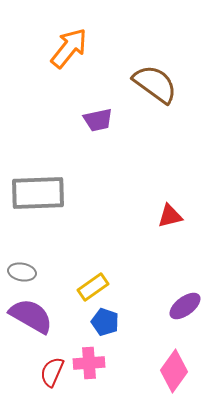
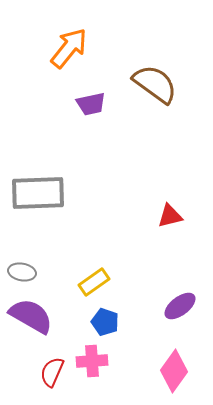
purple trapezoid: moved 7 px left, 16 px up
yellow rectangle: moved 1 px right, 5 px up
purple ellipse: moved 5 px left
pink cross: moved 3 px right, 2 px up
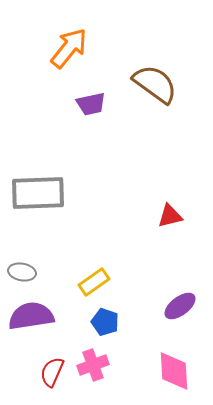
purple semicircle: rotated 39 degrees counterclockwise
pink cross: moved 1 px right, 4 px down; rotated 16 degrees counterclockwise
pink diamond: rotated 39 degrees counterclockwise
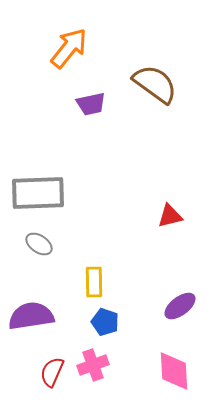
gray ellipse: moved 17 px right, 28 px up; rotated 24 degrees clockwise
yellow rectangle: rotated 56 degrees counterclockwise
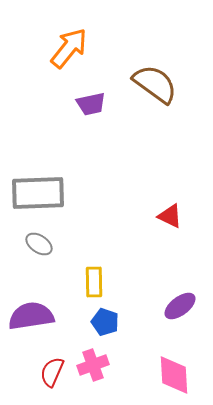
red triangle: rotated 40 degrees clockwise
pink diamond: moved 4 px down
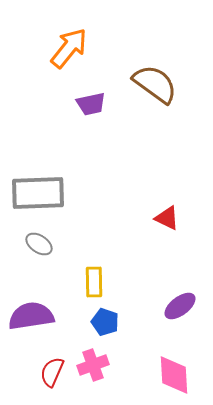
red triangle: moved 3 px left, 2 px down
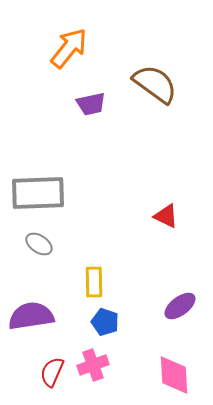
red triangle: moved 1 px left, 2 px up
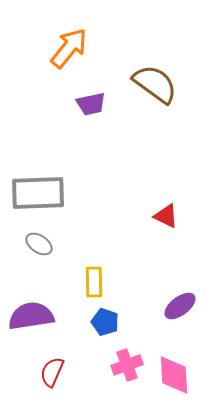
pink cross: moved 34 px right
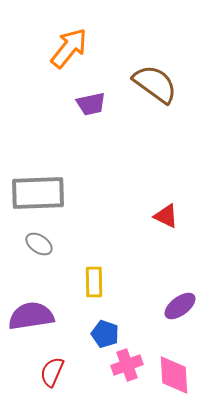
blue pentagon: moved 12 px down
